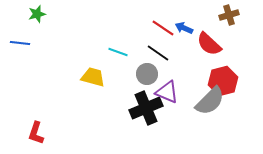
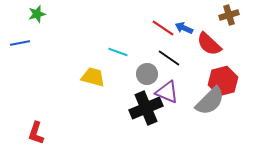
blue line: rotated 18 degrees counterclockwise
black line: moved 11 px right, 5 px down
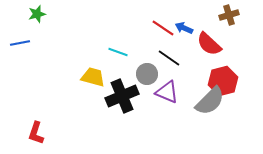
black cross: moved 24 px left, 12 px up
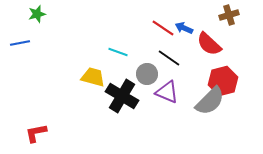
black cross: rotated 36 degrees counterclockwise
red L-shape: rotated 60 degrees clockwise
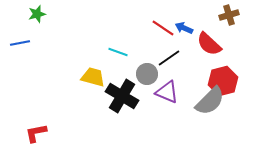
black line: rotated 70 degrees counterclockwise
